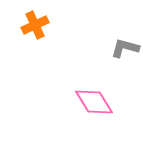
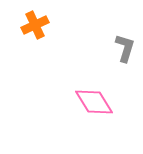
gray L-shape: rotated 92 degrees clockwise
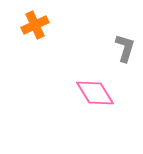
pink diamond: moved 1 px right, 9 px up
